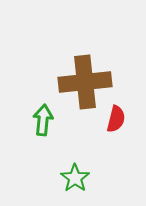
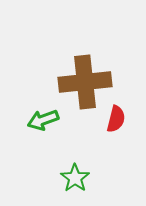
green arrow: rotated 116 degrees counterclockwise
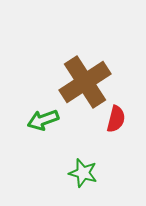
brown cross: rotated 27 degrees counterclockwise
green star: moved 8 px right, 5 px up; rotated 20 degrees counterclockwise
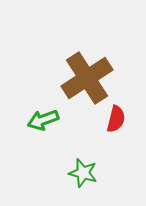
brown cross: moved 2 px right, 4 px up
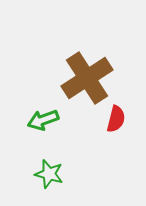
green star: moved 34 px left, 1 px down
